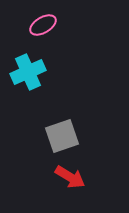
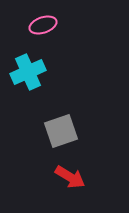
pink ellipse: rotated 12 degrees clockwise
gray square: moved 1 px left, 5 px up
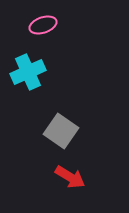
gray square: rotated 36 degrees counterclockwise
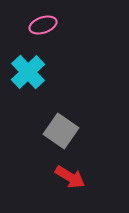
cyan cross: rotated 20 degrees counterclockwise
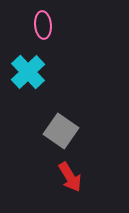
pink ellipse: rotated 76 degrees counterclockwise
red arrow: rotated 28 degrees clockwise
